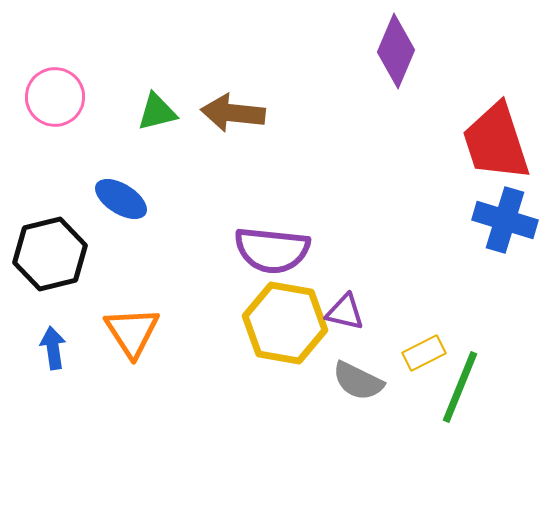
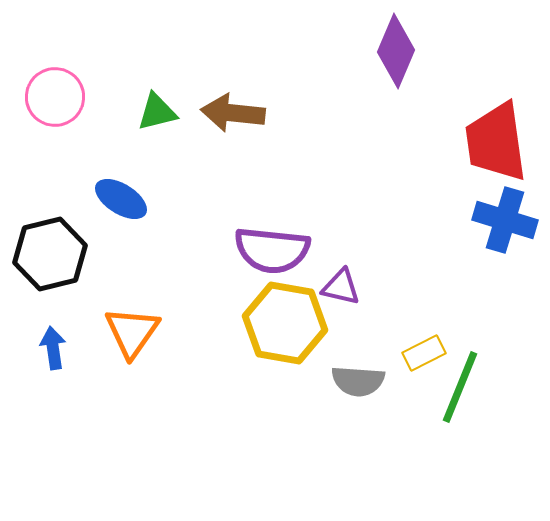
red trapezoid: rotated 10 degrees clockwise
purple triangle: moved 4 px left, 25 px up
orange triangle: rotated 8 degrees clockwise
gray semicircle: rotated 22 degrees counterclockwise
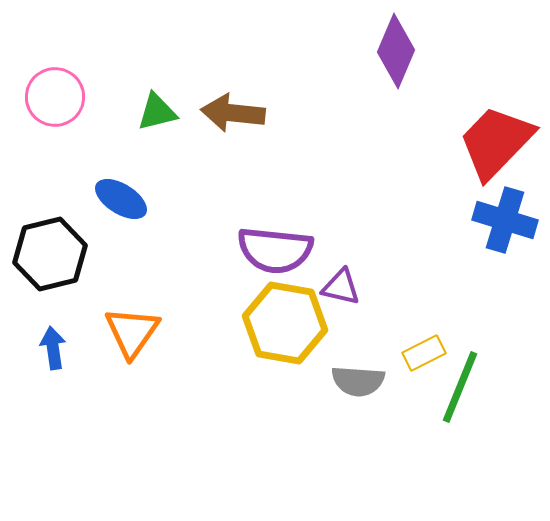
red trapezoid: rotated 52 degrees clockwise
purple semicircle: moved 3 px right
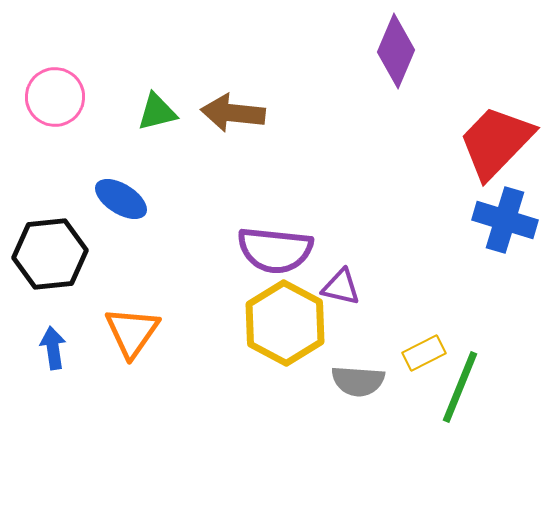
black hexagon: rotated 8 degrees clockwise
yellow hexagon: rotated 18 degrees clockwise
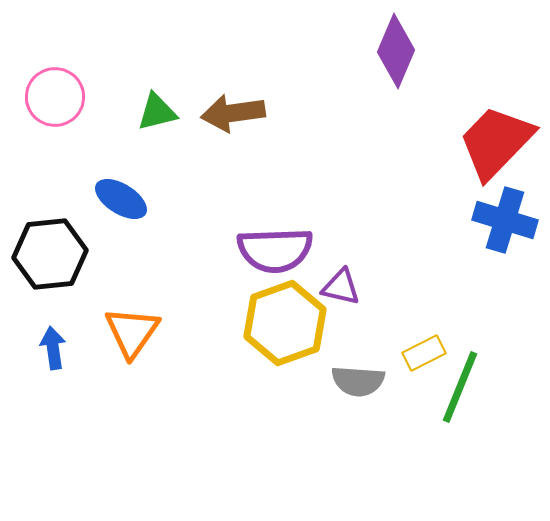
brown arrow: rotated 14 degrees counterclockwise
purple semicircle: rotated 8 degrees counterclockwise
yellow hexagon: rotated 12 degrees clockwise
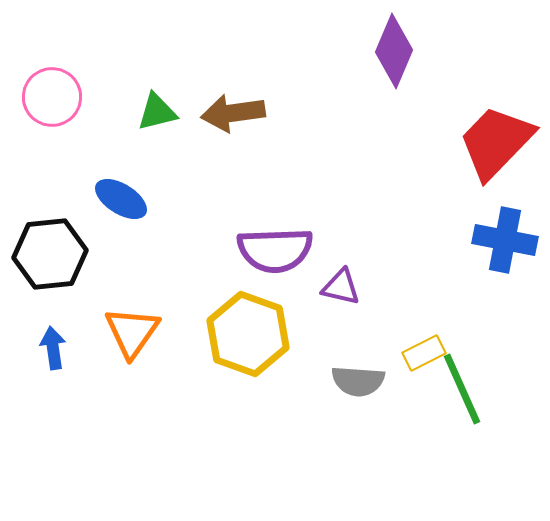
purple diamond: moved 2 px left
pink circle: moved 3 px left
blue cross: moved 20 px down; rotated 6 degrees counterclockwise
yellow hexagon: moved 37 px left, 11 px down; rotated 20 degrees counterclockwise
green line: moved 2 px right, 2 px down; rotated 46 degrees counterclockwise
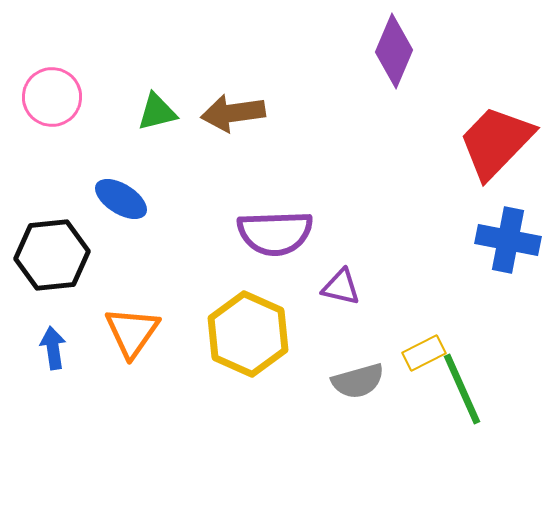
blue cross: moved 3 px right
purple semicircle: moved 17 px up
black hexagon: moved 2 px right, 1 px down
yellow hexagon: rotated 4 degrees clockwise
gray semicircle: rotated 20 degrees counterclockwise
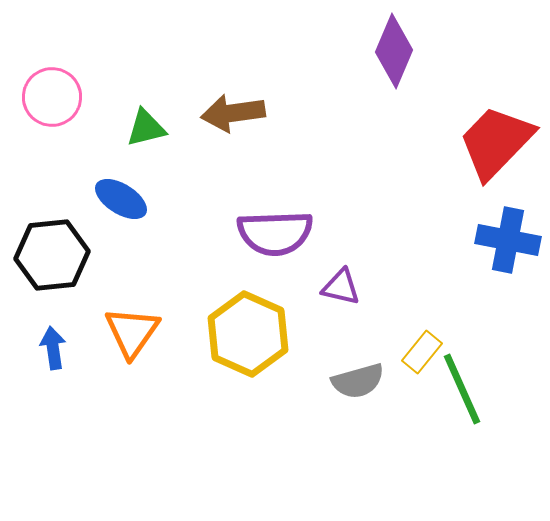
green triangle: moved 11 px left, 16 px down
yellow rectangle: moved 2 px left, 1 px up; rotated 24 degrees counterclockwise
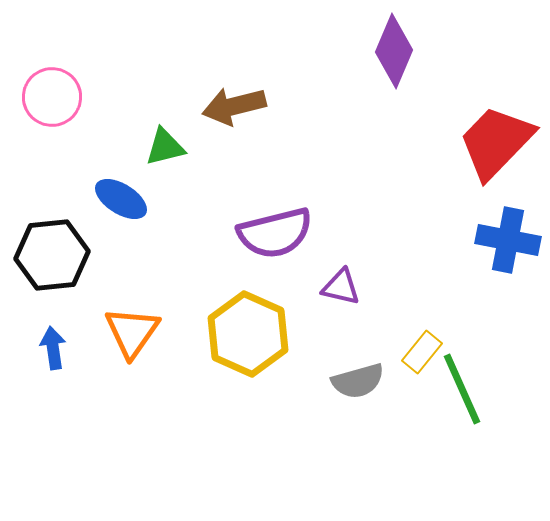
brown arrow: moved 1 px right, 7 px up; rotated 6 degrees counterclockwise
green triangle: moved 19 px right, 19 px down
purple semicircle: rotated 12 degrees counterclockwise
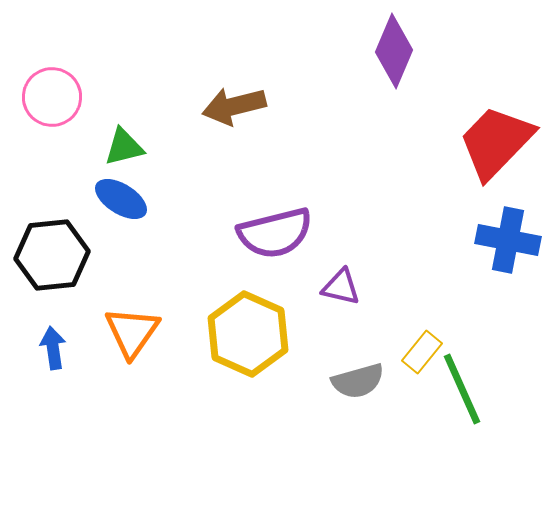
green triangle: moved 41 px left
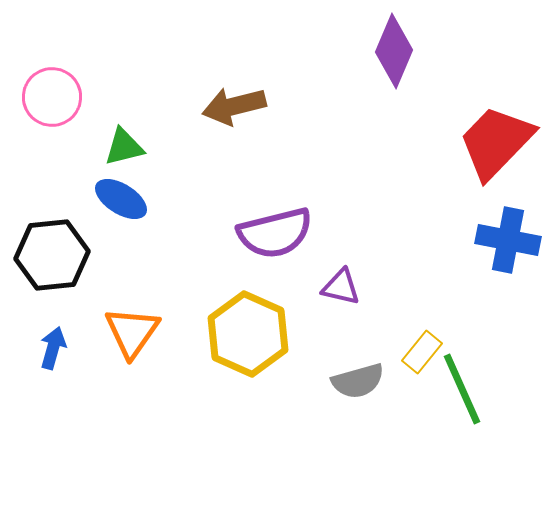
blue arrow: rotated 24 degrees clockwise
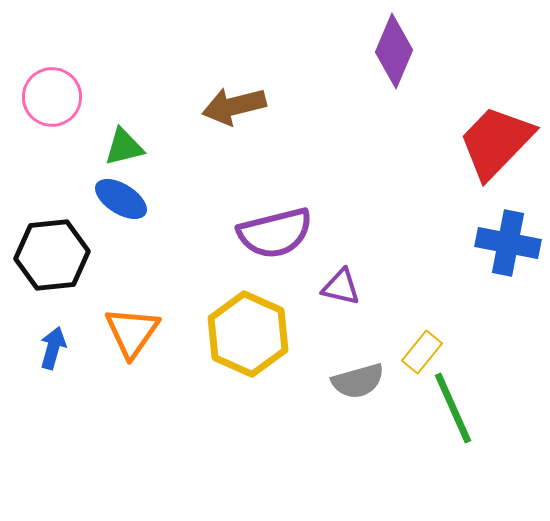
blue cross: moved 3 px down
green line: moved 9 px left, 19 px down
